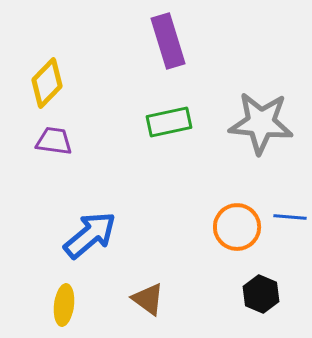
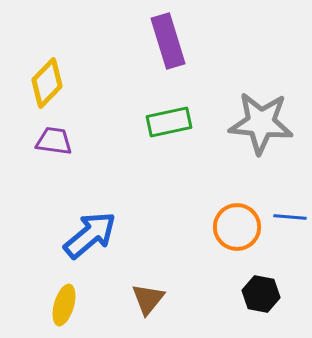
black hexagon: rotated 12 degrees counterclockwise
brown triangle: rotated 33 degrees clockwise
yellow ellipse: rotated 9 degrees clockwise
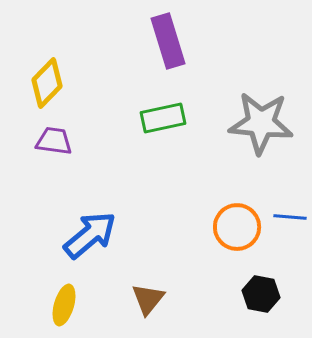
green rectangle: moved 6 px left, 4 px up
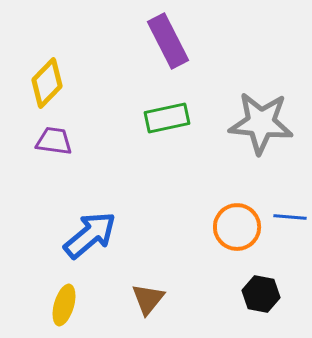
purple rectangle: rotated 10 degrees counterclockwise
green rectangle: moved 4 px right
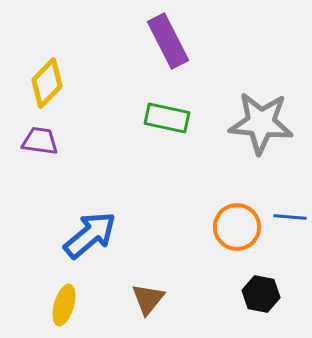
green rectangle: rotated 24 degrees clockwise
purple trapezoid: moved 14 px left
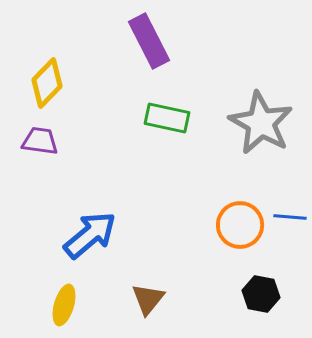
purple rectangle: moved 19 px left
gray star: rotated 24 degrees clockwise
orange circle: moved 3 px right, 2 px up
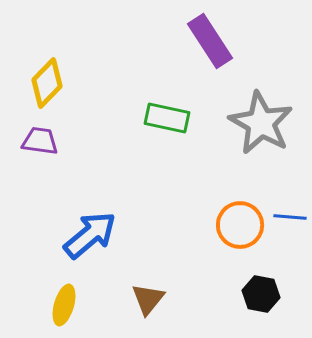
purple rectangle: moved 61 px right; rotated 6 degrees counterclockwise
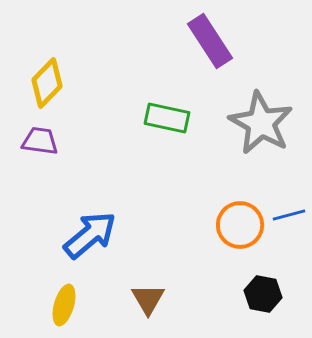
blue line: moved 1 px left, 2 px up; rotated 20 degrees counterclockwise
black hexagon: moved 2 px right
brown triangle: rotated 9 degrees counterclockwise
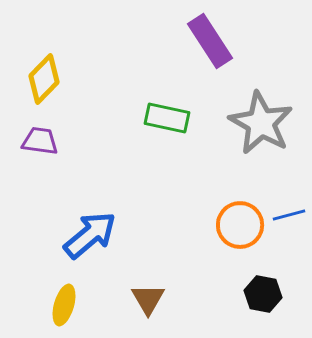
yellow diamond: moved 3 px left, 4 px up
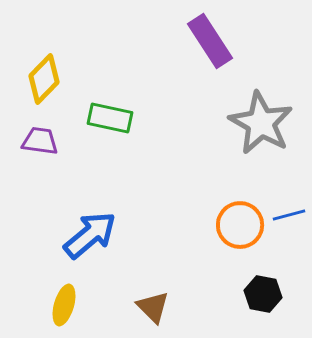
green rectangle: moved 57 px left
brown triangle: moved 5 px right, 8 px down; rotated 15 degrees counterclockwise
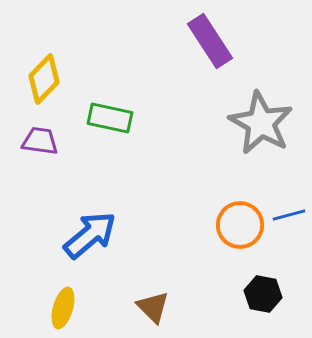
yellow ellipse: moved 1 px left, 3 px down
